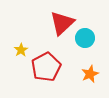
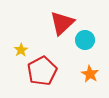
cyan circle: moved 2 px down
red pentagon: moved 4 px left, 4 px down
orange star: rotated 18 degrees counterclockwise
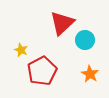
yellow star: rotated 16 degrees counterclockwise
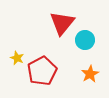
red triangle: rotated 8 degrees counterclockwise
yellow star: moved 4 px left, 8 px down
orange star: rotated 12 degrees clockwise
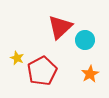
red triangle: moved 2 px left, 4 px down; rotated 8 degrees clockwise
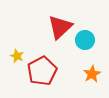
yellow star: moved 2 px up
orange star: moved 2 px right
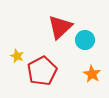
orange star: rotated 12 degrees counterclockwise
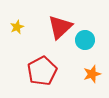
yellow star: moved 29 px up; rotated 24 degrees clockwise
orange star: rotated 24 degrees clockwise
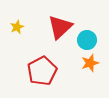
cyan circle: moved 2 px right
orange star: moved 2 px left, 11 px up
